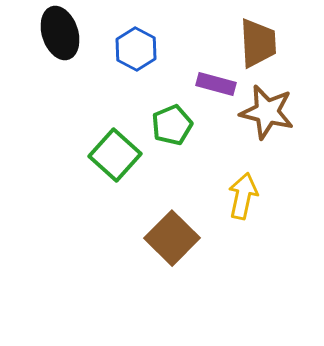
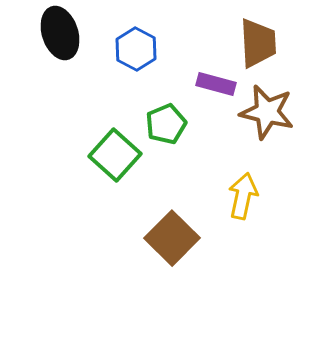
green pentagon: moved 6 px left, 1 px up
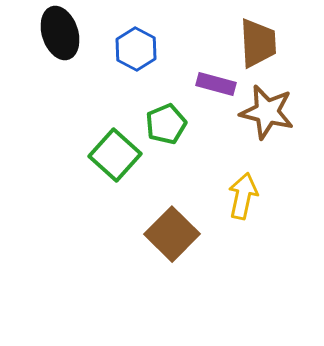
brown square: moved 4 px up
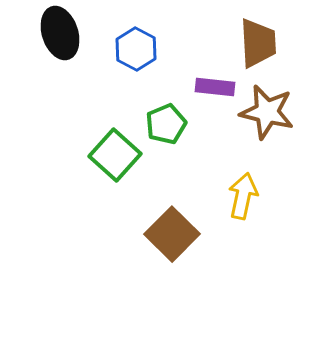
purple rectangle: moved 1 px left, 3 px down; rotated 9 degrees counterclockwise
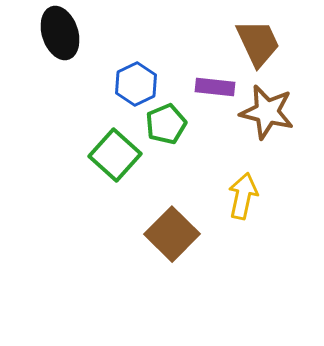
brown trapezoid: rotated 22 degrees counterclockwise
blue hexagon: moved 35 px down; rotated 6 degrees clockwise
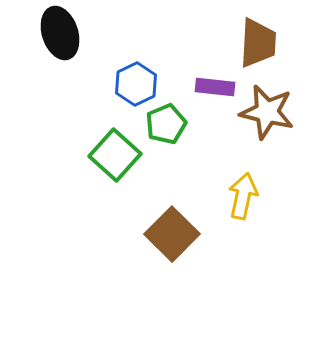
brown trapezoid: rotated 28 degrees clockwise
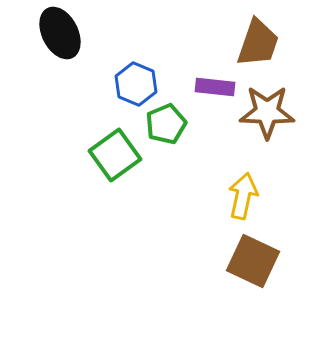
black ellipse: rotated 9 degrees counterclockwise
brown trapezoid: rotated 16 degrees clockwise
blue hexagon: rotated 12 degrees counterclockwise
brown star: rotated 12 degrees counterclockwise
green square: rotated 12 degrees clockwise
brown square: moved 81 px right, 27 px down; rotated 20 degrees counterclockwise
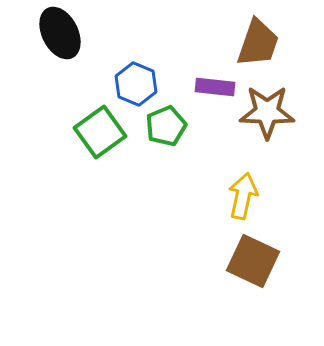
green pentagon: moved 2 px down
green square: moved 15 px left, 23 px up
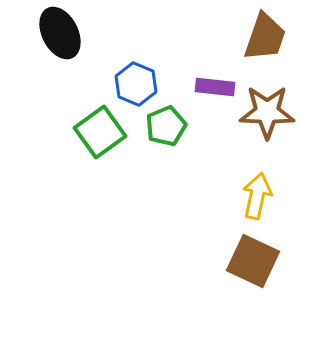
brown trapezoid: moved 7 px right, 6 px up
yellow arrow: moved 14 px right
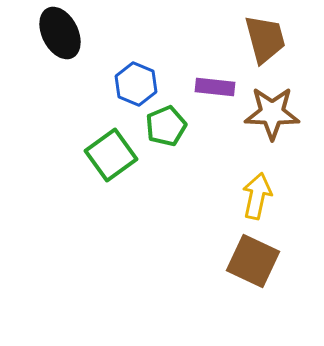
brown trapezoid: moved 2 px down; rotated 34 degrees counterclockwise
brown star: moved 5 px right, 1 px down
green square: moved 11 px right, 23 px down
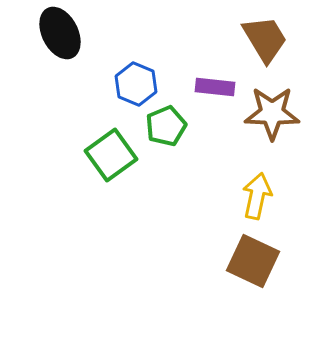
brown trapezoid: rotated 16 degrees counterclockwise
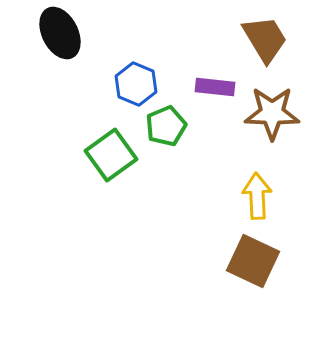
yellow arrow: rotated 15 degrees counterclockwise
